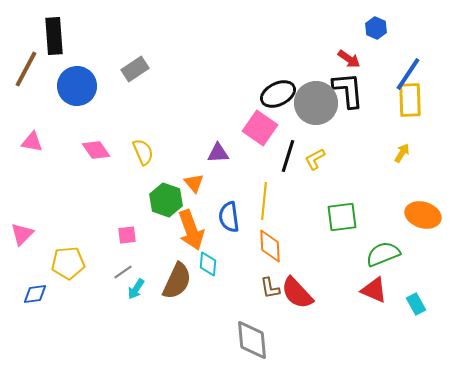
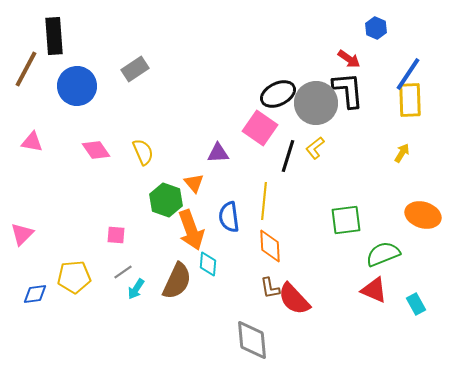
yellow L-shape at (315, 159): moved 11 px up; rotated 10 degrees counterclockwise
green square at (342, 217): moved 4 px right, 3 px down
pink square at (127, 235): moved 11 px left; rotated 12 degrees clockwise
yellow pentagon at (68, 263): moved 6 px right, 14 px down
red semicircle at (297, 293): moved 3 px left, 6 px down
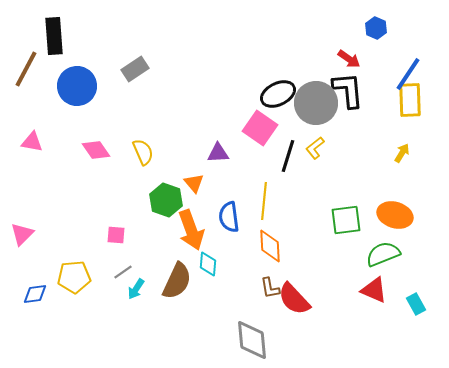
orange ellipse at (423, 215): moved 28 px left
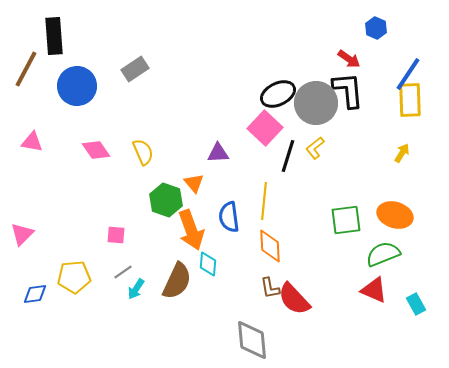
pink square at (260, 128): moved 5 px right; rotated 8 degrees clockwise
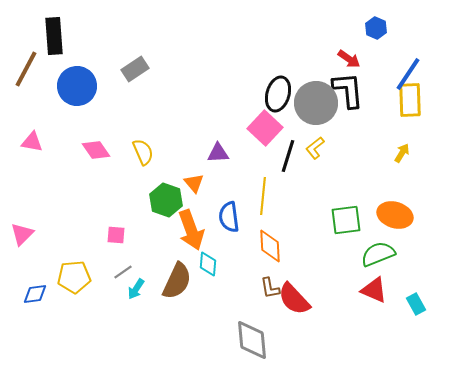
black ellipse at (278, 94): rotated 48 degrees counterclockwise
yellow line at (264, 201): moved 1 px left, 5 px up
green semicircle at (383, 254): moved 5 px left
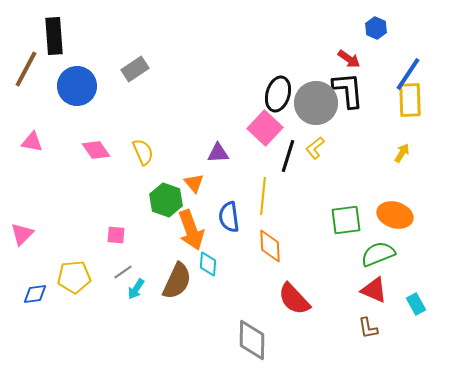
brown L-shape at (270, 288): moved 98 px right, 40 px down
gray diamond at (252, 340): rotated 6 degrees clockwise
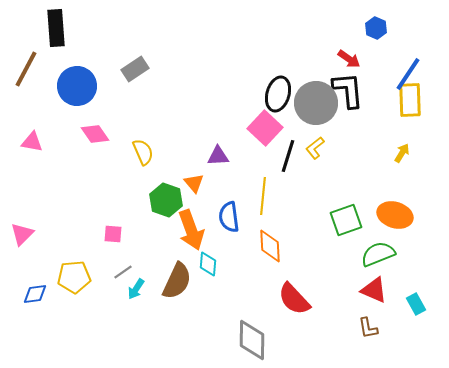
black rectangle at (54, 36): moved 2 px right, 8 px up
pink diamond at (96, 150): moved 1 px left, 16 px up
purple triangle at (218, 153): moved 3 px down
green square at (346, 220): rotated 12 degrees counterclockwise
pink square at (116, 235): moved 3 px left, 1 px up
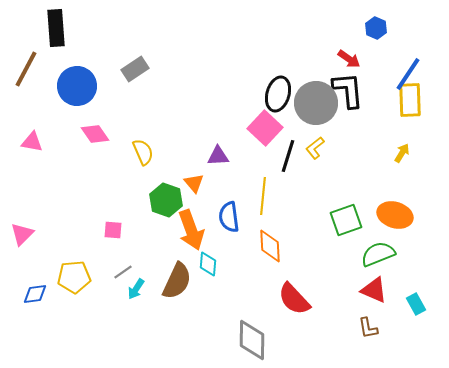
pink square at (113, 234): moved 4 px up
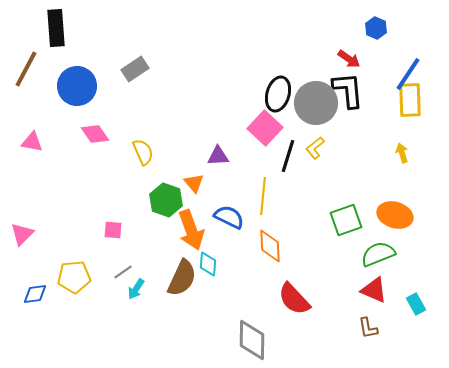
yellow arrow at (402, 153): rotated 48 degrees counterclockwise
blue semicircle at (229, 217): rotated 124 degrees clockwise
brown semicircle at (177, 281): moved 5 px right, 3 px up
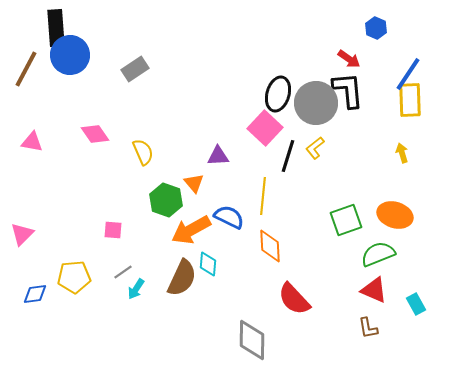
blue circle at (77, 86): moved 7 px left, 31 px up
orange arrow at (191, 230): rotated 81 degrees clockwise
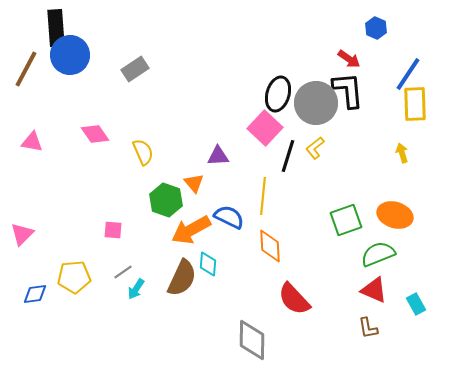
yellow rectangle at (410, 100): moved 5 px right, 4 px down
